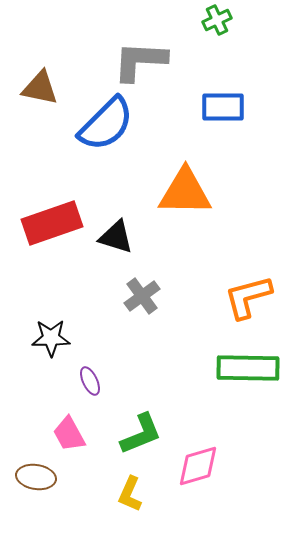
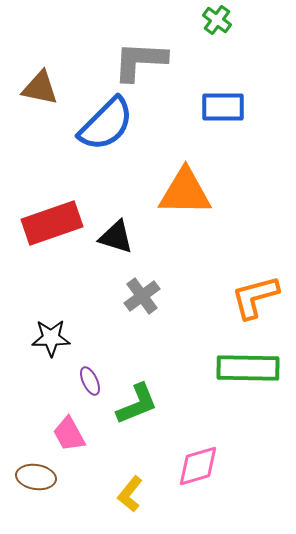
green cross: rotated 28 degrees counterclockwise
orange L-shape: moved 7 px right
green L-shape: moved 4 px left, 30 px up
yellow L-shape: rotated 15 degrees clockwise
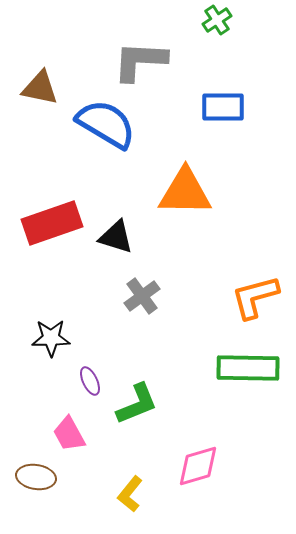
green cross: rotated 20 degrees clockwise
blue semicircle: rotated 104 degrees counterclockwise
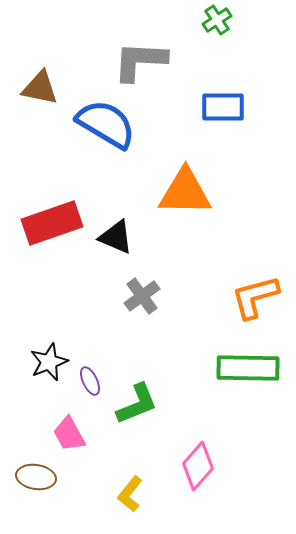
black triangle: rotated 6 degrees clockwise
black star: moved 2 px left, 24 px down; rotated 21 degrees counterclockwise
pink diamond: rotated 33 degrees counterclockwise
